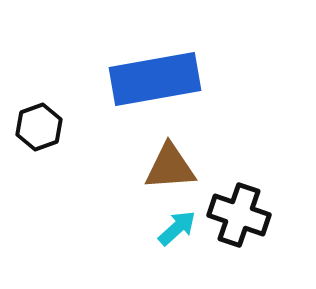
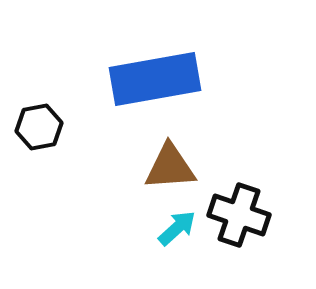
black hexagon: rotated 9 degrees clockwise
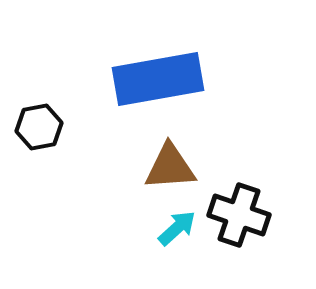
blue rectangle: moved 3 px right
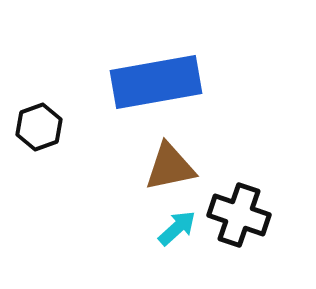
blue rectangle: moved 2 px left, 3 px down
black hexagon: rotated 9 degrees counterclockwise
brown triangle: rotated 8 degrees counterclockwise
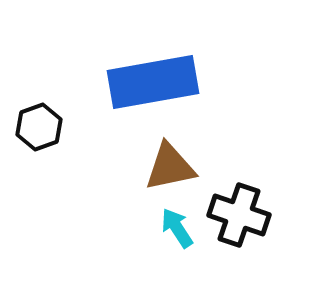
blue rectangle: moved 3 px left
cyan arrow: rotated 81 degrees counterclockwise
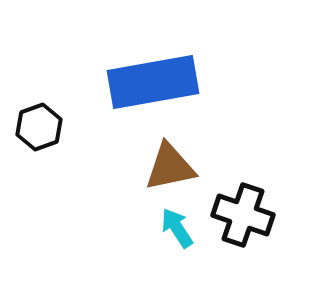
black cross: moved 4 px right
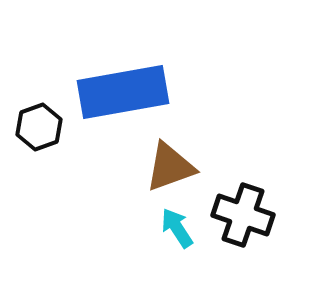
blue rectangle: moved 30 px left, 10 px down
brown triangle: rotated 8 degrees counterclockwise
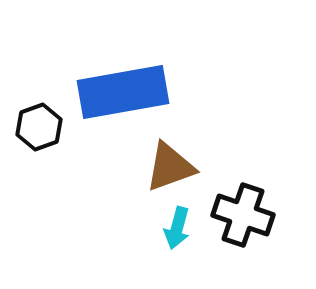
cyan arrow: rotated 132 degrees counterclockwise
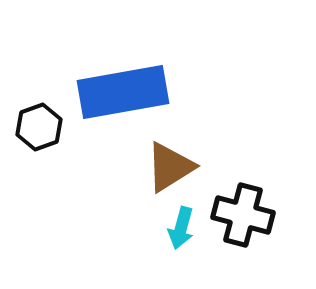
brown triangle: rotated 12 degrees counterclockwise
black cross: rotated 4 degrees counterclockwise
cyan arrow: moved 4 px right
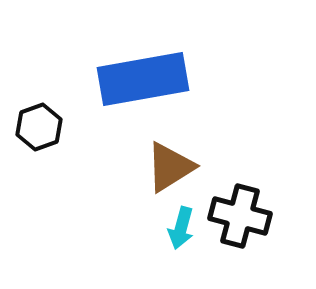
blue rectangle: moved 20 px right, 13 px up
black cross: moved 3 px left, 1 px down
